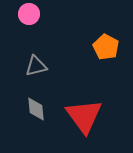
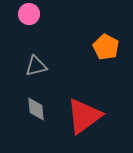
red triangle: rotated 30 degrees clockwise
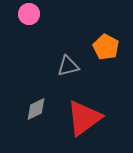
gray triangle: moved 32 px right
gray diamond: rotated 70 degrees clockwise
red triangle: moved 2 px down
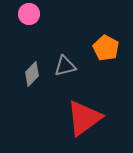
orange pentagon: moved 1 px down
gray triangle: moved 3 px left
gray diamond: moved 4 px left, 35 px up; rotated 20 degrees counterclockwise
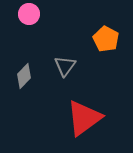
orange pentagon: moved 9 px up
gray triangle: rotated 40 degrees counterclockwise
gray diamond: moved 8 px left, 2 px down
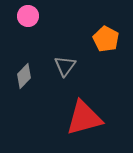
pink circle: moved 1 px left, 2 px down
red triangle: rotated 21 degrees clockwise
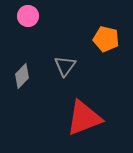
orange pentagon: rotated 15 degrees counterclockwise
gray diamond: moved 2 px left
red triangle: rotated 6 degrees counterclockwise
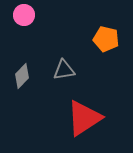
pink circle: moved 4 px left, 1 px up
gray triangle: moved 1 px left, 4 px down; rotated 45 degrees clockwise
red triangle: rotated 12 degrees counterclockwise
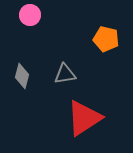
pink circle: moved 6 px right
gray triangle: moved 1 px right, 4 px down
gray diamond: rotated 30 degrees counterclockwise
